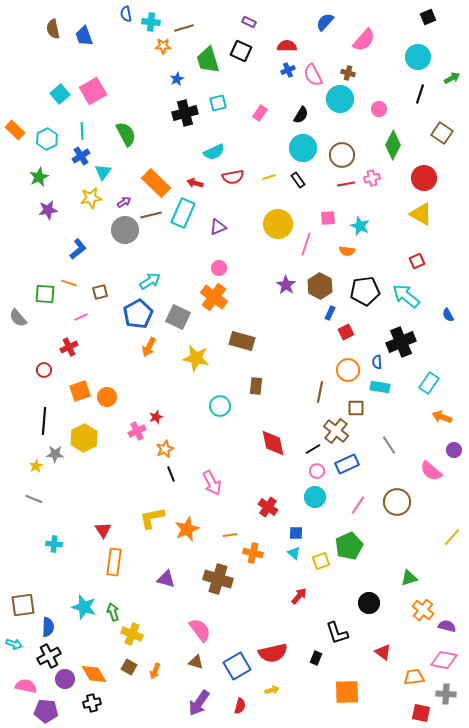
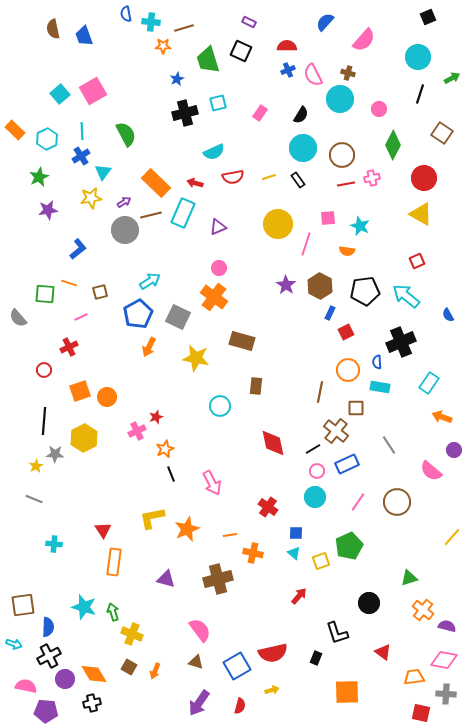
pink line at (358, 505): moved 3 px up
brown cross at (218, 579): rotated 32 degrees counterclockwise
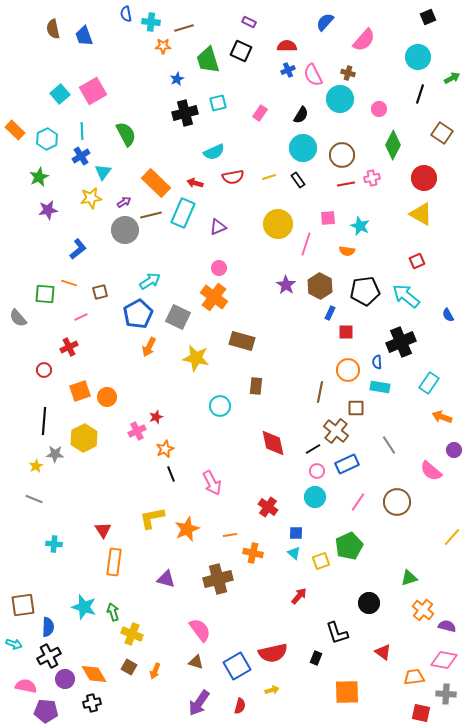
red square at (346, 332): rotated 28 degrees clockwise
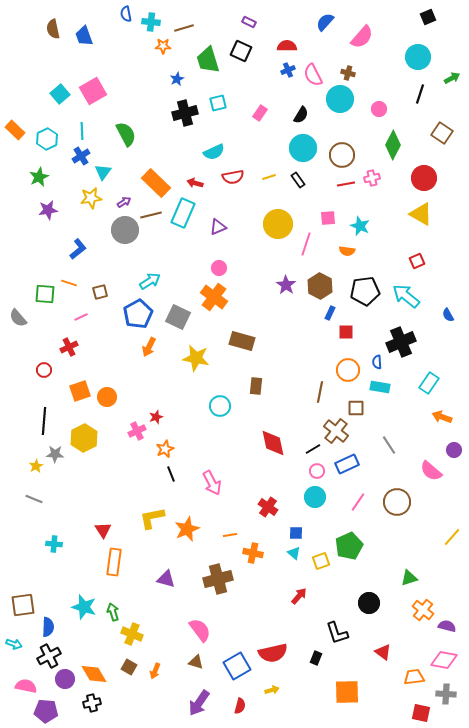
pink semicircle at (364, 40): moved 2 px left, 3 px up
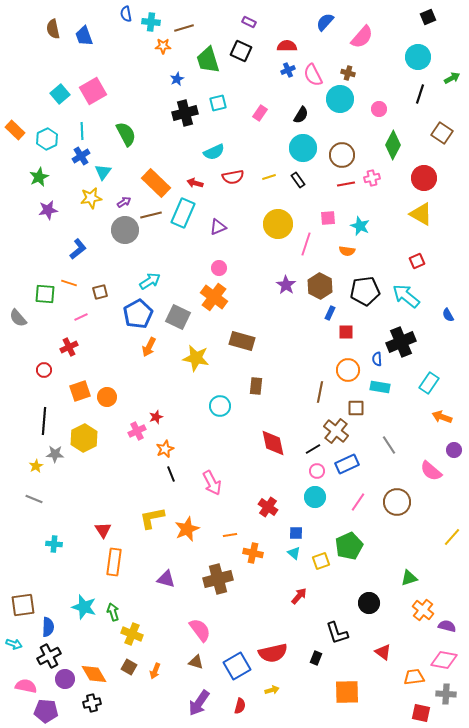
blue semicircle at (377, 362): moved 3 px up
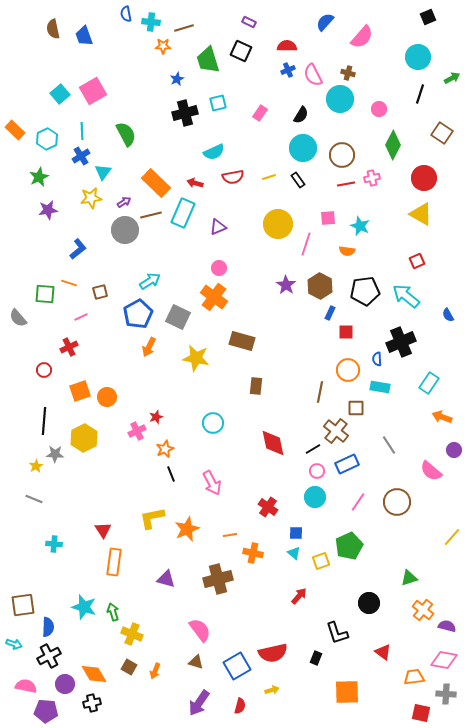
cyan circle at (220, 406): moved 7 px left, 17 px down
purple circle at (65, 679): moved 5 px down
